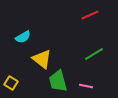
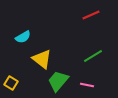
red line: moved 1 px right
green line: moved 1 px left, 2 px down
green trapezoid: rotated 55 degrees clockwise
pink line: moved 1 px right, 1 px up
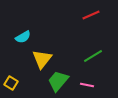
yellow triangle: rotated 30 degrees clockwise
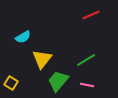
green line: moved 7 px left, 4 px down
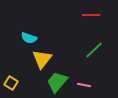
red line: rotated 24 degrees clockwise
cyan semicircle: moved 6 px right, 1 px down; rotated 49 degrees clockwise
green line: moved 8 px right, 10 px up; rotated 12 degrees counterclockwise
green trapezoid: moved 1 px left, 1 px down
pink line: moved 3 px left
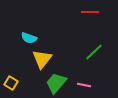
red line: moved 1 px left, 3 px up
green line: moved 2 px down
green trapezoid: moved 1 px left, 1 px down
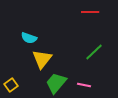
yellow square: moved 2 px down; rotated 24 degrees clockwise
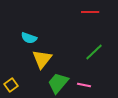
green trapezoid: moved 2 px right
